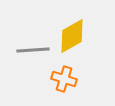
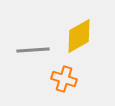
yellow diamond: moved 7 px right
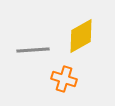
yellow diamond: moved 2 px right
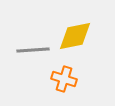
yellow diamond: moved 6 px left; rotated 18 degrees clockwise
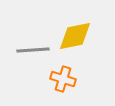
orange cross: moved 1 px left
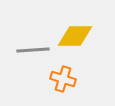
yellow diamond: rotated 12 degrees clockwise
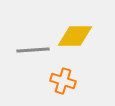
orange cross: moved 2 px down
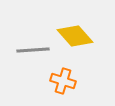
yellow diamond: rotated 48 degrees clockwise
